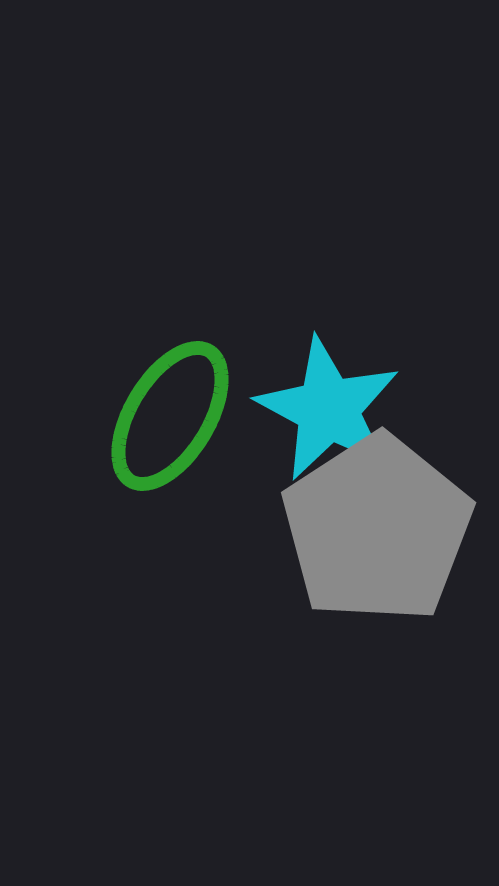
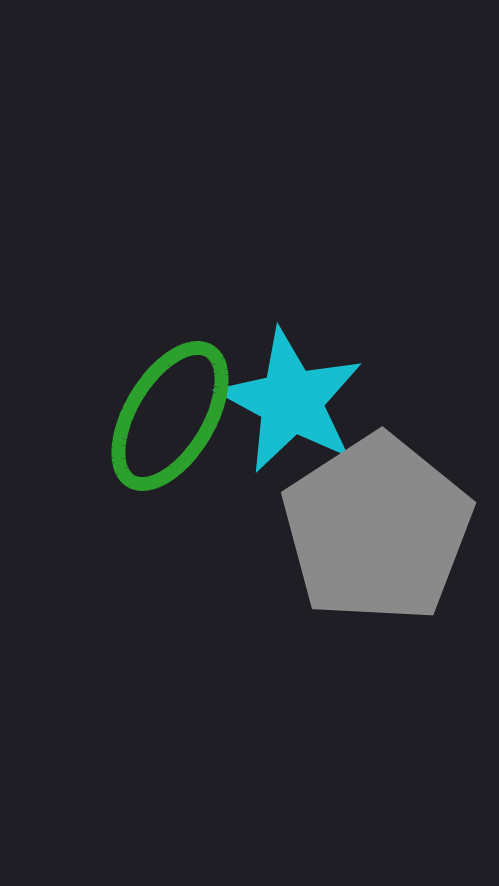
cyan star: moved 37 px left, 8 px up
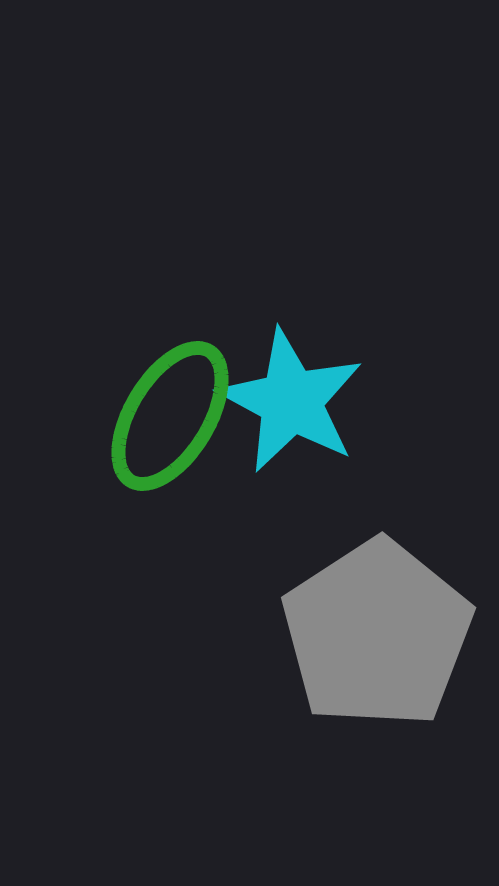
gray pentagon: moved 105 px down
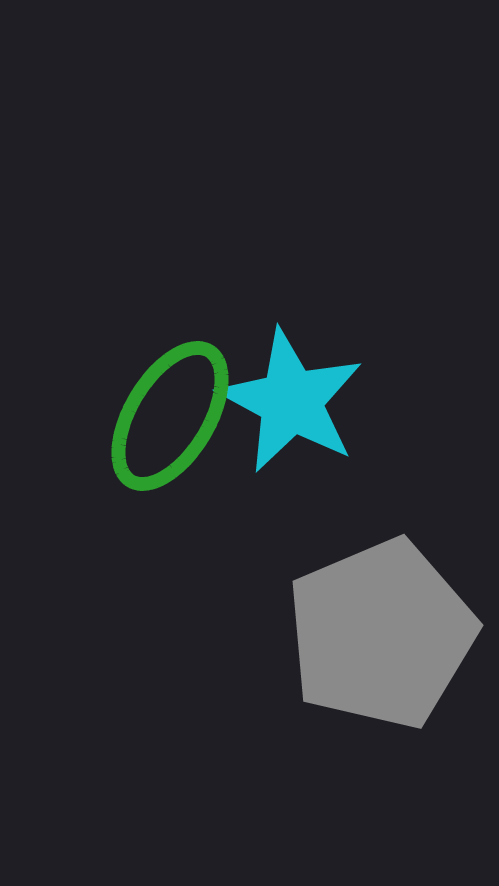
gray pentagon: moved 4 px right; rotated 10 degrees clockwise
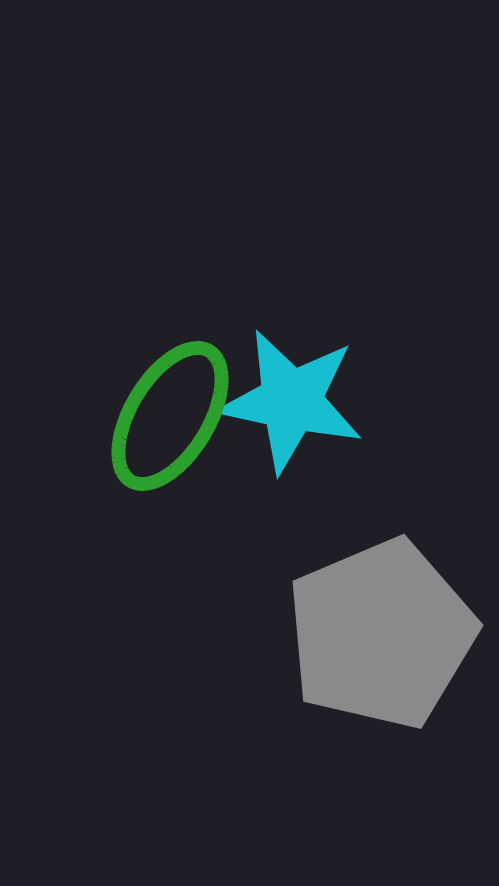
cyan star: rotated 16 degrees counterclockwise
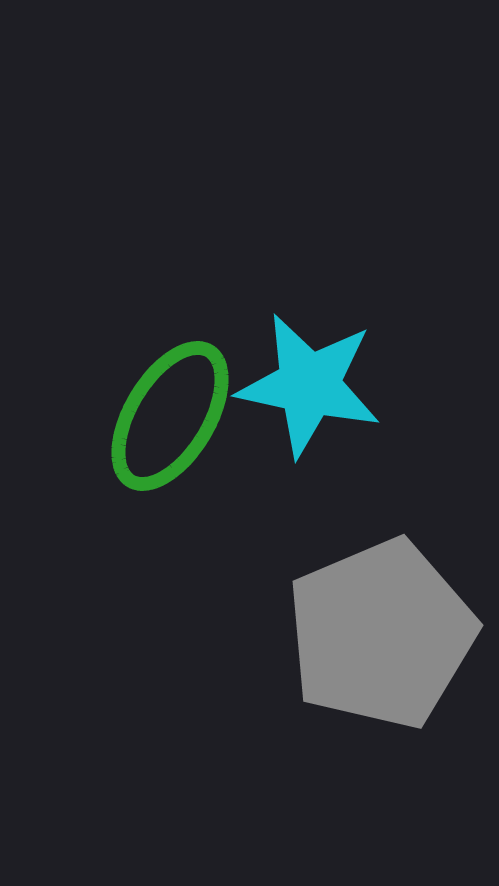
cyan star: moved 18 px right, 16 px up
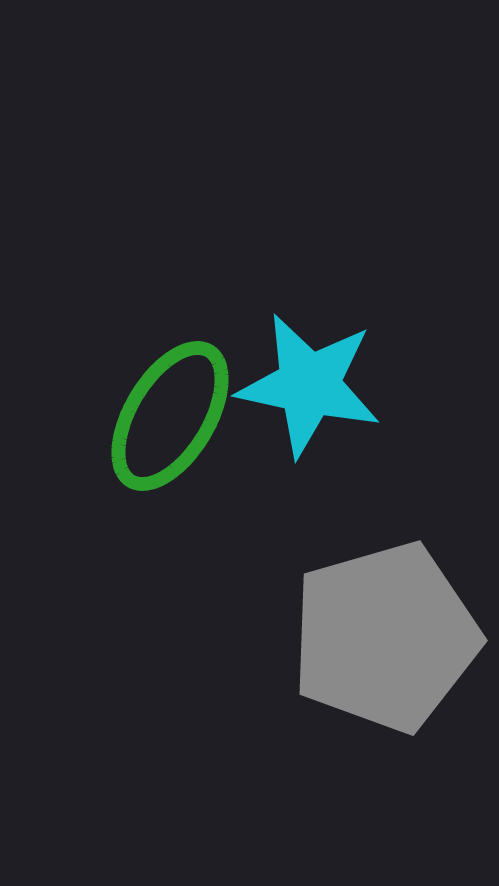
gray pentagon: moved 4 px right, 3 px down; rotated 7 degrees clockwise
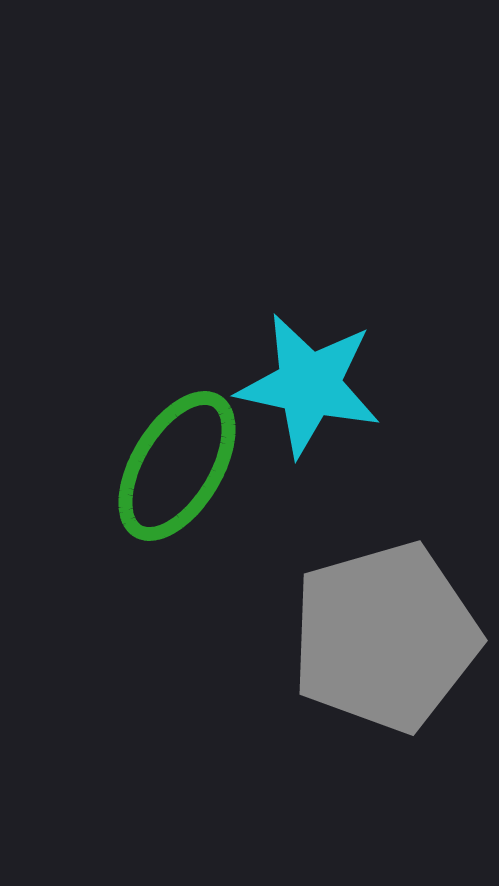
green ellipse: moved 7 px right, 50 px down
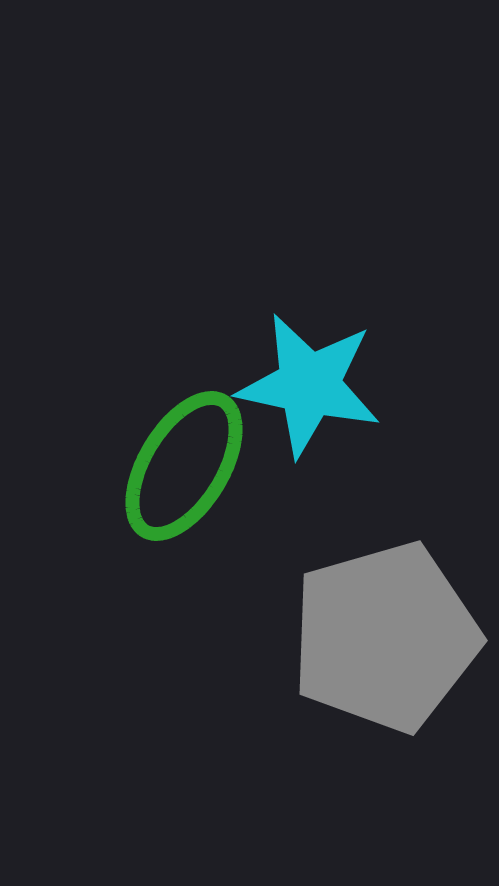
green ellipse: moved 7 px right
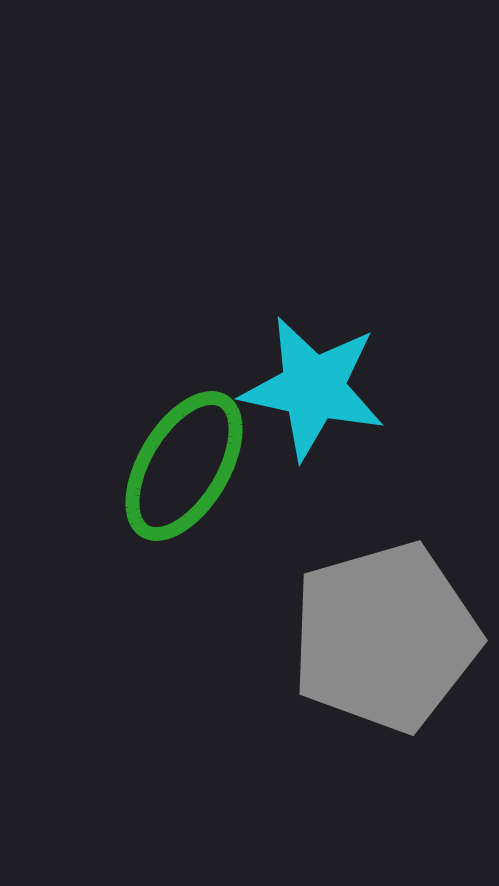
cyan star: moved 4 px right, 3 px down
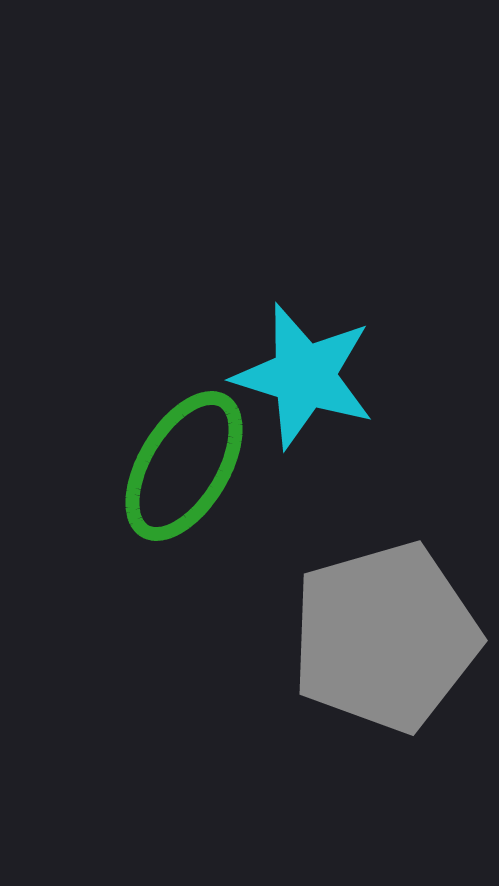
cyan star: moved 9 px left, 12 px up; rotated 5 degrees clockwise
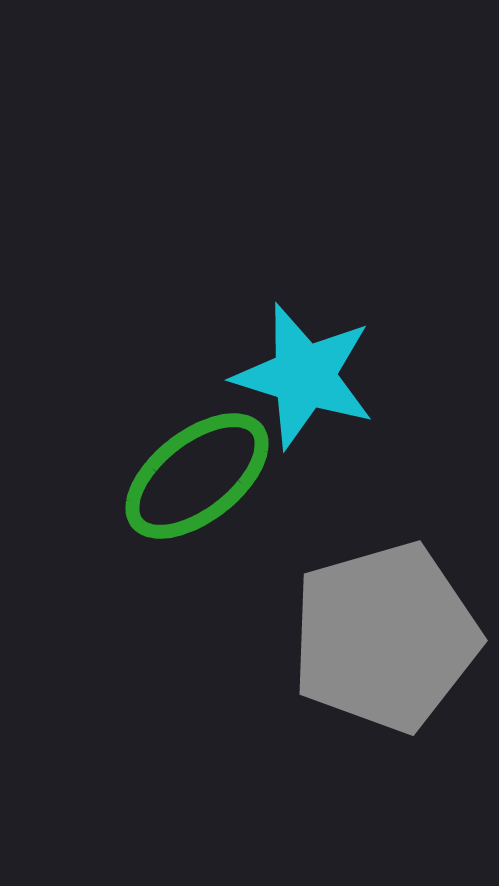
green ellipse: moved 13 px right, 10 px down; rotated 21 degrees clockwise
